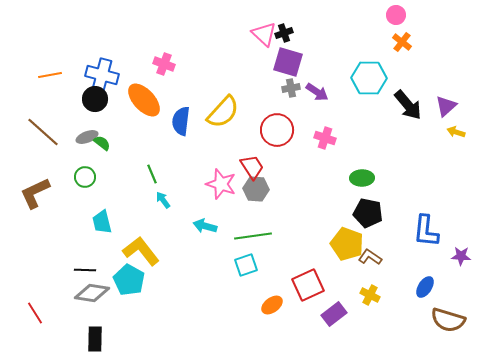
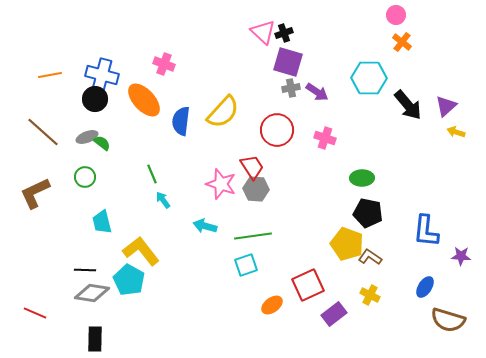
pink triangle at (264, 34): moved 1 px left, 2 px up
red line at (35, 313): rotated 35 degrees counterclockwise
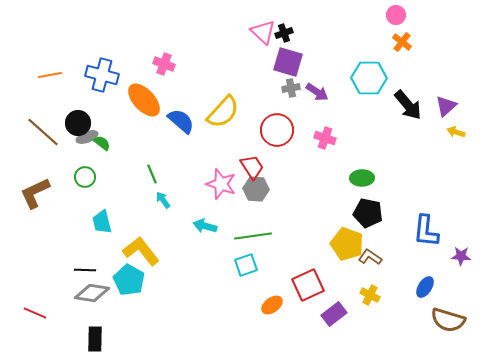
black circle at (95, 99): moved 17 px left, 24 px down
blue semicircle at (181, 121): rotated 124 degrees clockwise
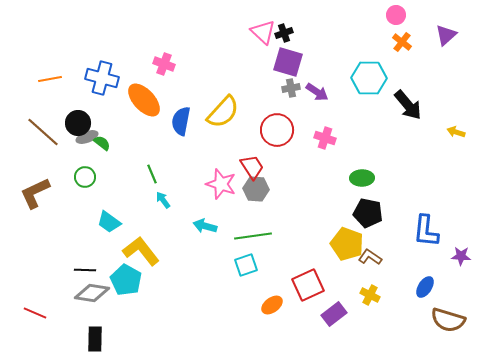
orange line at (50, 75): moved 4 px down
blue cross at (102, 75): moved 3 px down
purple triangle at (446, 106): moved 71 px up
blue semicircle at (181, 121): rotated 120 degrees counterclockwise
cyan trapezoid at (102, 222): moved 7 px right; rotated 40 degrees counterclockwise
cyan pentagon at (129, 280): moved 3 px left
